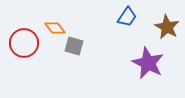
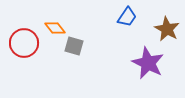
brown star: moved 2 px down
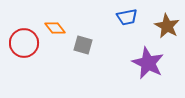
blue trapezoid: rotated 45 degrees clockwise
brown star: moved 3 px up
gray square: moved 9 px right, 1 px up
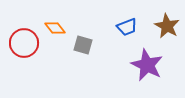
blue trapezoid: moved 10 px down; rotated 10 degrees counterclockwise
purple star: moved 1 px left, 2 px down
